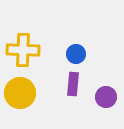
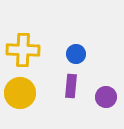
purple rectangle: moved 2 px left, 2 px down
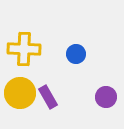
yellow cross: moved 1 px right, 1 px up
purple rectangle: moved 23 px left, 11 px down; rotated 35 degrees counterclockwise
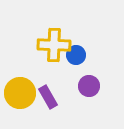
yellow cross: moved 30 px right, 4 px up
blue circle: moved 1 px down
purple circle: moved 17 px left, 11 px up
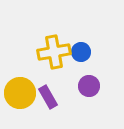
yellow cross: moved 7 px down; rotated 12 degrees counterclockwise
blue circle: moved 5 px right, 3 px up
